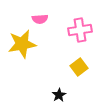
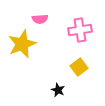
yellow star: rotated 12 degrees counterclockwise
black star: moved 1 px left, 5 px up; rotated 16 degrees counterclockwise
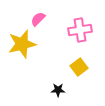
pink semicircle: moved 2 px left; rotated 140 degrees clockwise
yellow star: rotated 8 degrees clockwise
black star: rotated 24 degrees counterclockwise
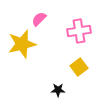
pink semicircle: moved 1 px right
pink cross: moved 1 px left, 1 px down
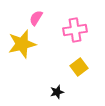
pink semicircle: moved 3 px left, 1 px up; rotated 14 degrees counterclockwise
pink cross: moved 4 px left, 1 px up
black star: moved 1 px left, 2 px down; rotated 16 degrees counterclockwise
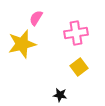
pink cross: moved 1 px right, 3 px down
black star: moved 3 px right, 3 px down; rotated 24 degrees clockwise
